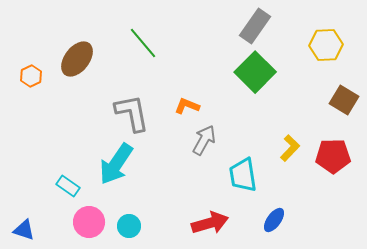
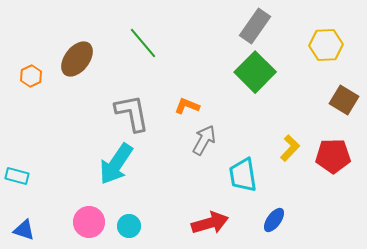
cyan rectangle: moved 51 px left, 10 px up; rotated 20 degrees counterclockwise
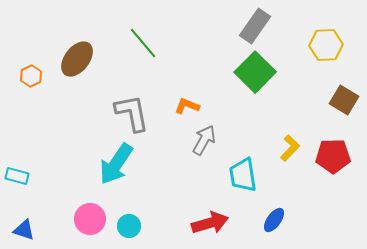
pink circle: moved 1 px right, 3 px up
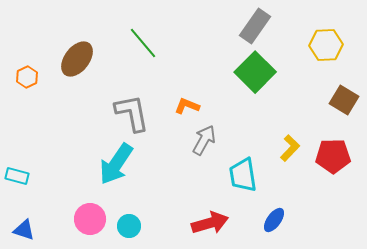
orange hexagon: moved 4 px left, 1 px down
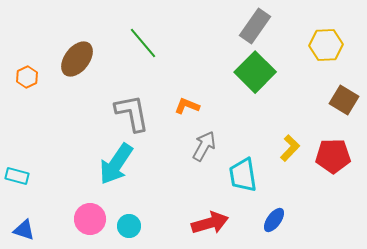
gray arrow: moved 6 px down
